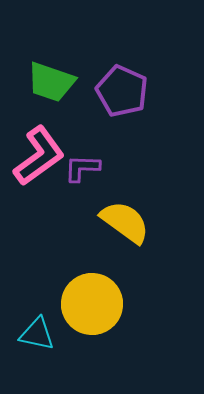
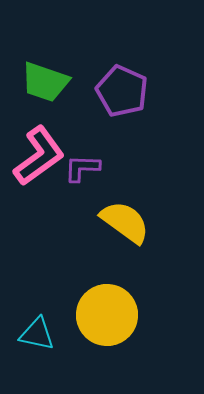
green trapezoid: moved 6 px left
yellow circle: moved 15 px right, 11 px down
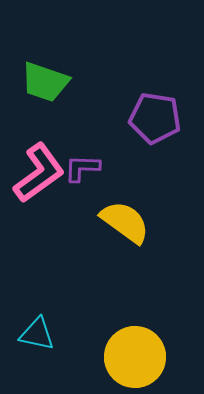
purple pentagon: moved 33 px right, 27 px down; rotated 15 degrees counterclockwise
pink L-shape: moved 17 px down
yellow circle: moved 28 px right, 42 px down
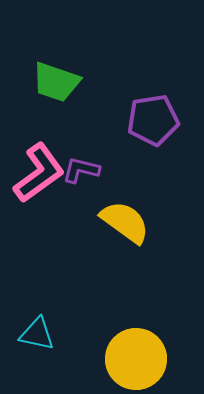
green trapezoid: moved 11 px right
purple pentagon: moved 2 px left, 2 px down; rotated 18 degrees counterclockwise
purple L-shape: moved 1 px left, 2 px down; rotated 12 degrees clockwise
yellow circle: moved 1 px right, 2 px down
